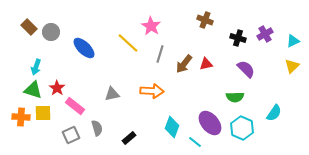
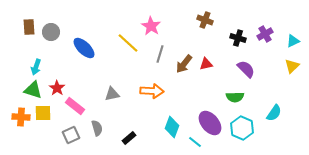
brown rectangle: rotated 42 degrees clockwise
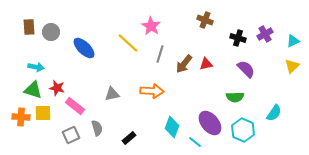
cyan arrow: rotated 98 degrees counterclockwise
red star: rotated 21 degrees counterclockwise
cyan hexagon: moved 1 px right, 2 px down
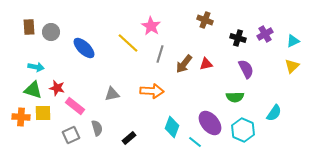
purple semicircle: rotated 18 degrees clockwise
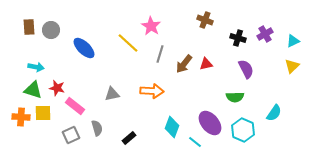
gray circle: moved 2 px up
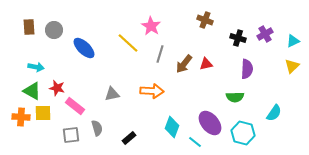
gray circle: moved 3 px right
purple semicircle: moved 1 px right; rotated 30 degrees clockwise
green triangle: moved 1 px left, 1 px down; rotated 12 degrees clockwise
cyan hexagon: moved 3 px down; rotated 10 degrees counterclockwise
gray square: rotated 18 degrees clockwise
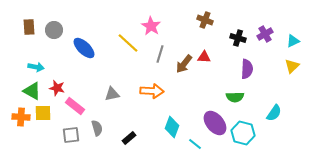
red triangle: moved 2 px left, 7 px up; rotated 16 degrees clockwise
purple ellipse: moved 5 px right
cyan line: moved 2 px down
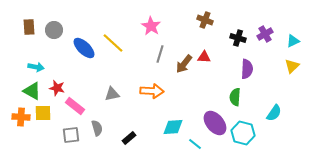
yellow line: moved 15 px left
green semicircle: rotated 96 degrees clockwise
cyan diamond: moved 1 px right; rotated 65 degrees clockwise
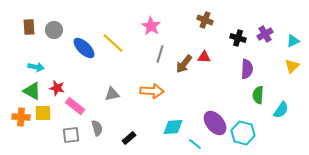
green semicircle: moved 23 px right, 2 px up
cyan semicircle: moved 7 px right, 3 px up
